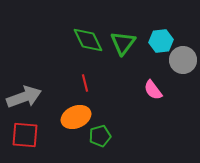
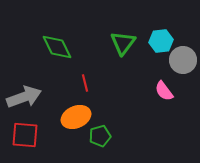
green diamond: moved 31 px left, 7 px down
pink semicircle: moved 11 px right, 1 px down
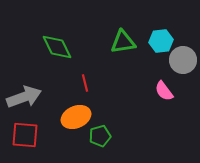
green triangle: moved 1 px up; rotated 44 degrees clockwise
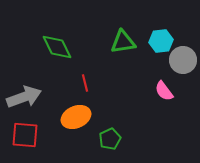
green pentagon: moved 10 px right, 3 px down; rotated 10 degrees counterclockwise
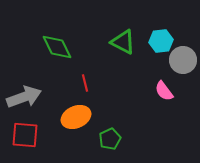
green triangle: rotated 36 degrees clockwise
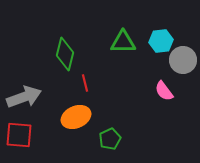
green triangle: rotated 28 degrees counterclockwise
green diamond: moved 8 px right, 7 px down; rotated 40 degrees clockwise
red square: moved 6 px left
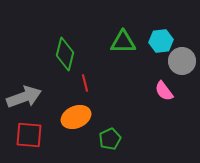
gray circle: moved 1 px left, 1 px down
red square: moved 10 px right
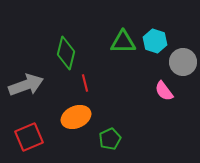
cyan hexagon: moved 6 px left; rotated 25 degrees clockwise
green diamond: moved 1 px right, 1 px up
gray circle: moved 1 px right, 1 px down
gray arrow: moved 2 px right, 12 px up
red square: moved 2 px down; rotated 28 degrees counterclockwise
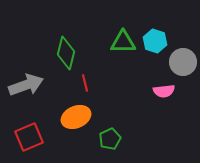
pink semicircle: rotated 60 degrees counterclockwise
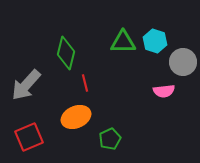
gray arrow: rotated 152 degrees clockwise
